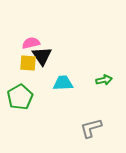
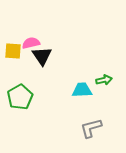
yellow square: moved 15 px left, 12 px up
cyan trapezoid: moved 19 px right, 7 px down
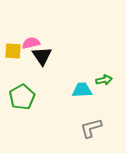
green pentagon: moved 2 px right
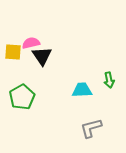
yellow square: moved 1 px down
green arrow: moved 5 px right; rotated 91 degrees clockwise
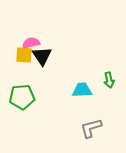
yellow square: moved 11 px right, 3 px down
green pentagon: rotated 25 degrees clockwise
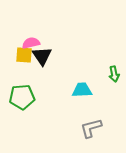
green arrow: moved 5 px right, 6 px up
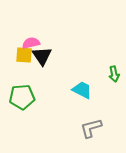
cyan trapezoid: rotated 30 degrees clockwise
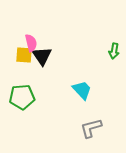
pink semicircle: rotated 90 degrees clockwise
green arrow: moved 23 px up; rotated 21 degrees clockwise
cyan trapezoid: rotated 20 degrees clockwise
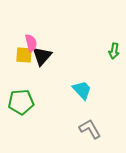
black triangle: rotated 15 degrees clockwise
green pentagon: moved 1 px left, 5 px down
gray L-shape: moved 1 px left, 1 px down; rotated 75 degrees clockwise
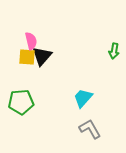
pink semicircle: moved 2 px up
yellow square: moved 3 px right, 2 px down
cyan trapezoid: moved 1 px right, 8 px down; rotated 95 degrees counterclockwise
